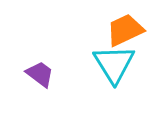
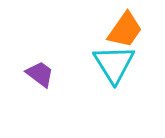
orange trapezoid: rotated 150 degrees clockwise
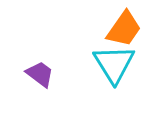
orange trapezoid: moved 1 px left, 1 px up
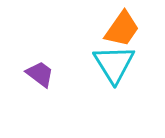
orange trapezoid: moved 2 px left
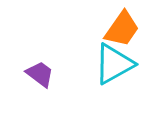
cyan triangle: rotated 33 degrees clockwise
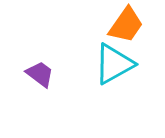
orange trapezoid: moved 4 px right, 4 px up
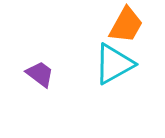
orange trapezoid: rotated 6 degrees counterclockwise
